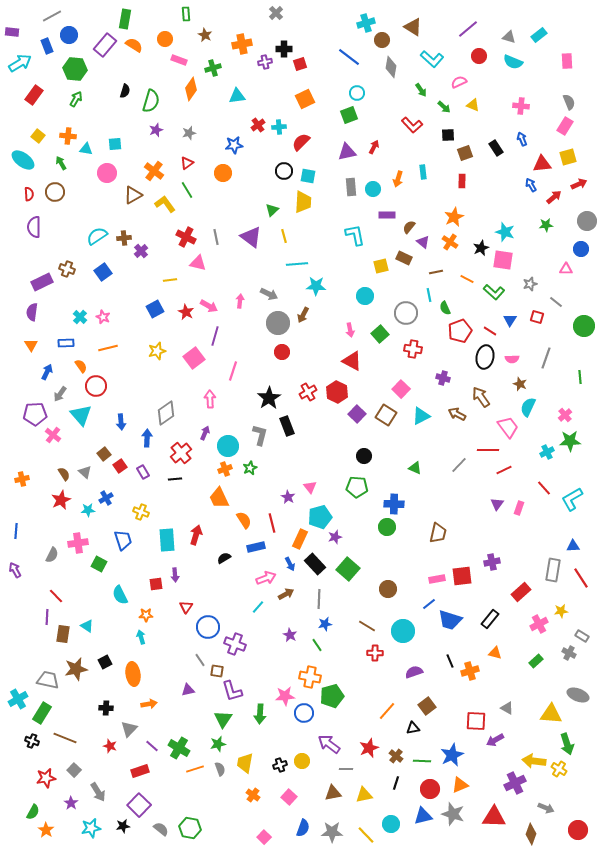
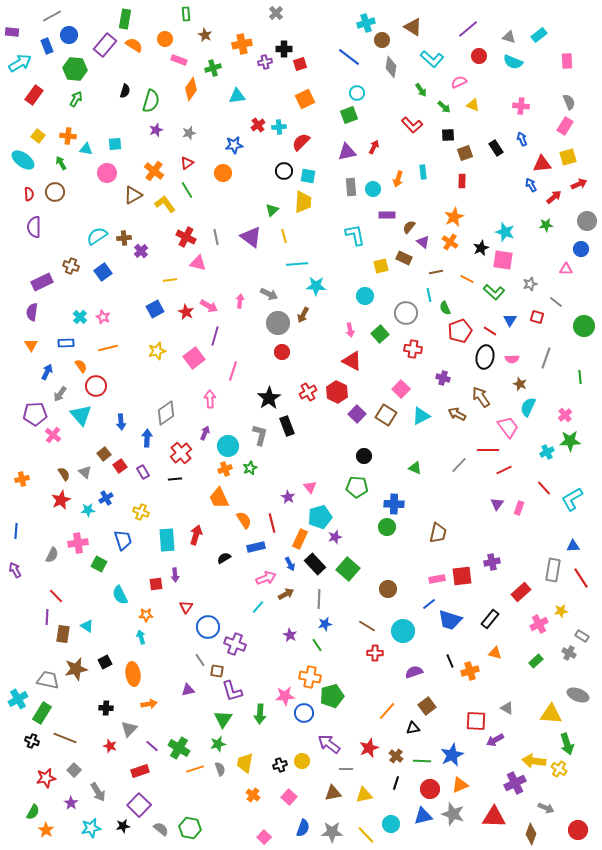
brown cross at (67, 269): moved 4 px right, 3 px up
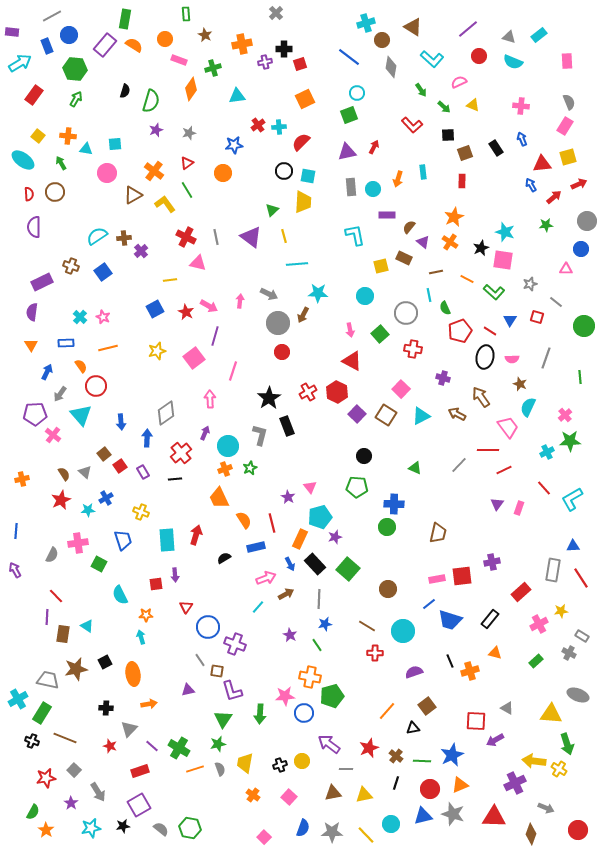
cyan star at (316, 286): moved 2 px right, 7 px down
purple square at (139, 805): rotated 15 degrees clockwise
